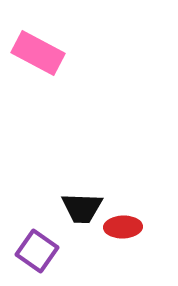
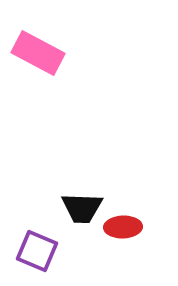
purple square: rotated 12 degrees counterclockwise
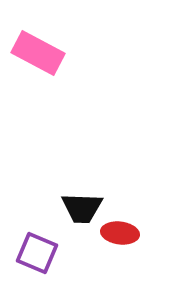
red ellipse: moved 3 px left, 6 px down; rotated 9 degrees clockwise
purple square: moved 2 px down
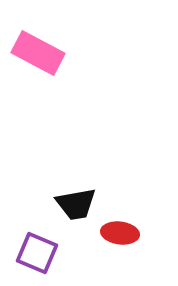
black trapezoid: moved 6 px left, 4 px up; rotated 12 degrees counterclockwise
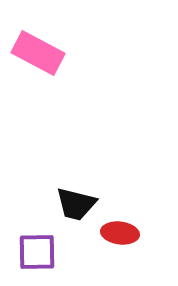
black trapezoid: rotated 24 degrees clockwise
purple square: moved 1 px up; rotated 24 degrees counterclockwise
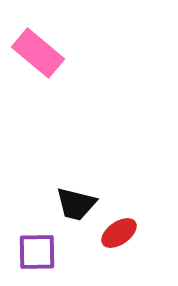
pink rectangle: rotated 12 degrees clockwise
red ellipse: moved 1 px left; rotated 42 degrees counterclockwise
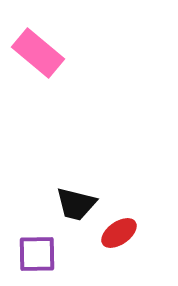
purple square: moved 2 px down
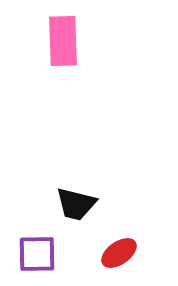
pink rectangle: moved 25 px right, 12 px up; rotated 48 degrees clockwise
red ellipse: moved 20 px down
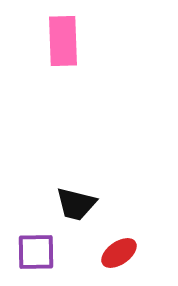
purple square: moved 1 px left, 2 px up
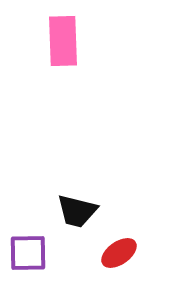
black trapezoid: moved 1 px right, 7 px down
purple square: moved 8 px left, 1 px down
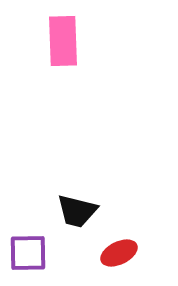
red ellipse: rotated 9 degrees clockwise
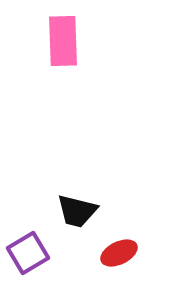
purple square: rotated 30 degrees counterclockwise
